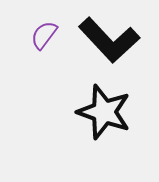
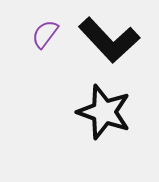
purple semicircle: moved 1 px right, 1 px up
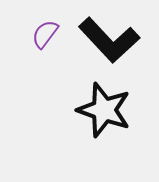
black star: moved 2 px up
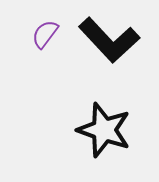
black star: moved 20 px down
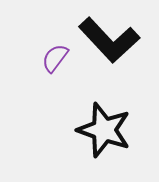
purple semicircle: moved 10 px right, 24 px down
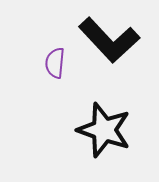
purple semicircle: moved 5 px down; rotated 32 degrees counterclockwise
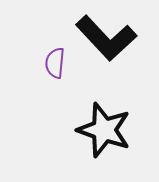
black L-shape: moved 3 px left, 2 px up
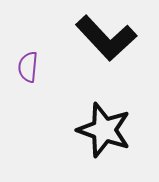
purple semicircle: moved 27 px left, 4 px down
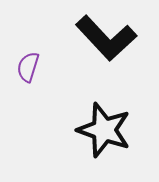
purple semicircle: rotated 12 degrees clockwise
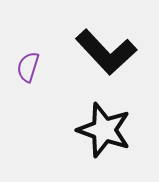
black L-shape: moved 14 px down
